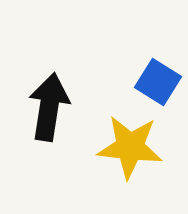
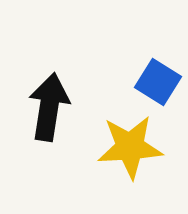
yellow star: rotated 10 degrees counterclockwise
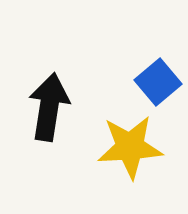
blue square: rotated 18 degrees clockwise
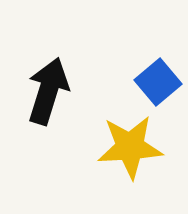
black arrow: moved 1 px left, 16 px up; rotated 8 degrees clockwise
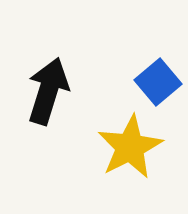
yellow star: rotated 24 degrees counterclockwise
